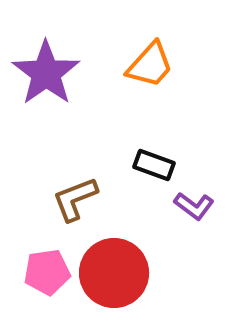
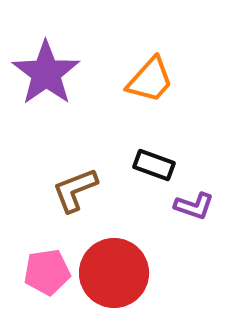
orange trapezoid: moved 15 px down
brown L-shape: moved 9 px up
purple L-shape: rotated 18 degrees counterclockwise
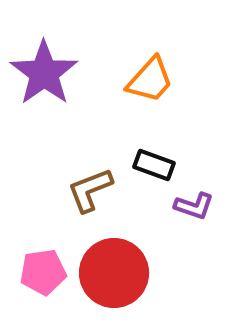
purple star: moved 2 px left
brown L-shape: moved 15 px right
pink pentagon: moved 4 px left
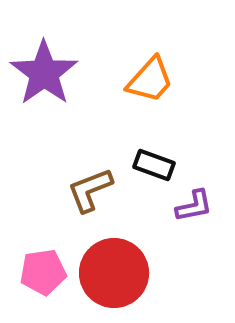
purple L-shape: rotated 30 degrees counterclockwise
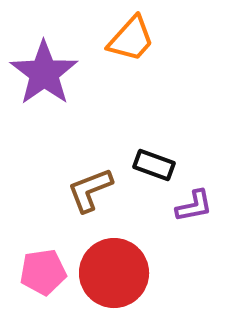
orange trapezoid: moved 19 px left, 41 px up
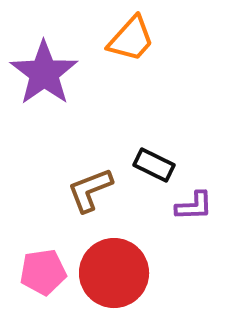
black rectangle: rotated 6 degrees clockwise
purple L-shape: rotated 9 degrees clockwise
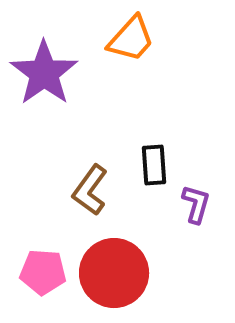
black rectangle: rotated 60 degrees clockwise
brown L-shape: rotated 33 degrees counterclockwise
purple L-shape: moved 2 px right, 2 px up; rotated 72 degrees counterclockwise
pink pentagon: rotated 12 degrees clockwise
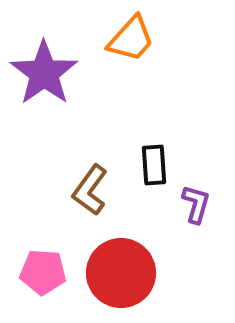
red circle: moved 7 px right
